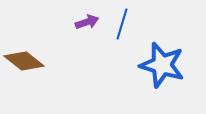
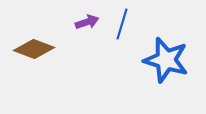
brown diamond: moved 10 px right, 12 px up; rotated 18 degrees counterclockwise
blue star: moved 4 px right, 5 px up
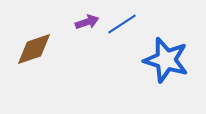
blue line: rotated 40 degrees clockwise
brown diamond: rotated 39 degrees counterclockwise
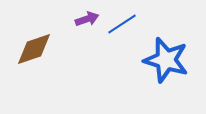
purple arrow: moved 3 px up
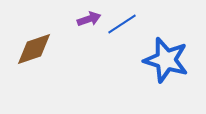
purple arrow: moved 2 px right
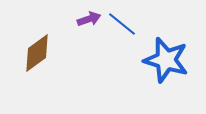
blue line: rotated 72 degrees clockwise
brown diamond: moved 3 px right, 4 px down; rotated 18 degrees counterclockwise
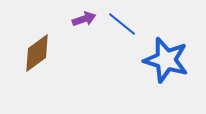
purple arrow: moved 5 px left
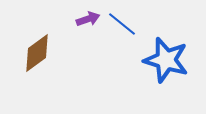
purple arrow: moved 4 px right
